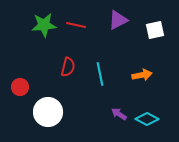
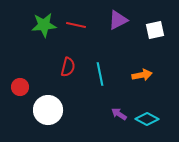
white circle: moved 2 px up
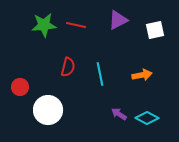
cyan diamond: moved 1 px up
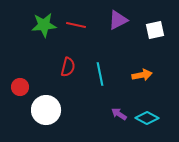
white circle: moved 2 px left
